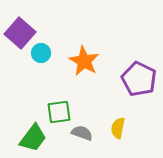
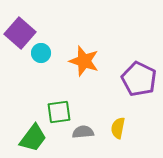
orange star: rotated 12 degrees counterclockwise
gray semicircle: moved 1 px right, 1 px up; rotated 25 degrees counterclockwise
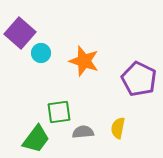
green trapezoid: moved 3 px right, 1 px down
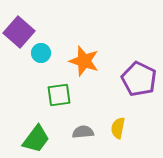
purple square: moved 1 px left, 1 px up
green square: moved 17 px up
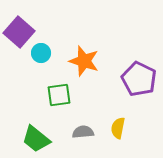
green trapezoid: rotated 92 degrees clockwise
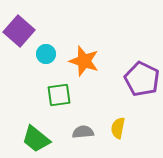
purple square: moved 1 px up
cyan circle: moved 5 px right, 1 px down
purple pentagon: moved 3 px right
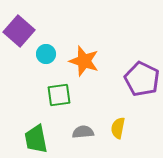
green trapezoid: rotated 40 degrees clockwise
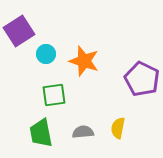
purple square: rotated 16 degrees clockwise
green square: moved 5 px left
green trapezoid: moved 5 px right, 6 px up
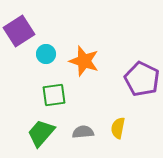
green trapezoid: rotated 52 degrees clockwise
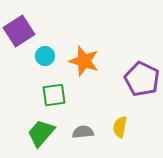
cyan circle: moved 1 px left, 2 px down
yellow semicircle: moved 2 px right, 1 px up
